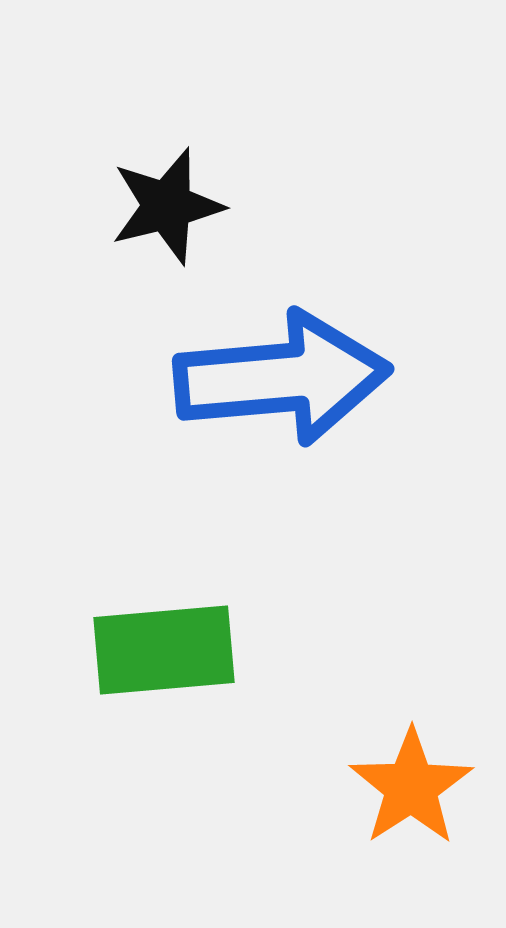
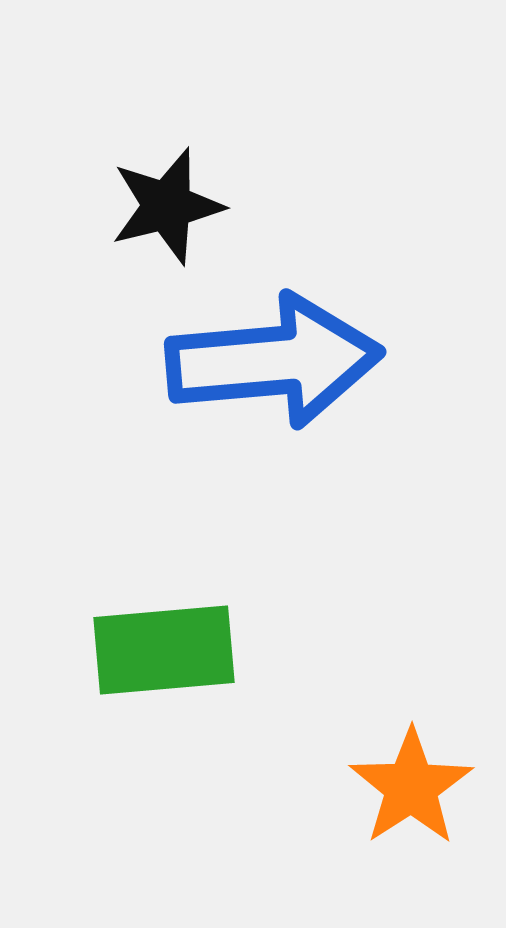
blue arrow: moved 8 px left, 17 px up
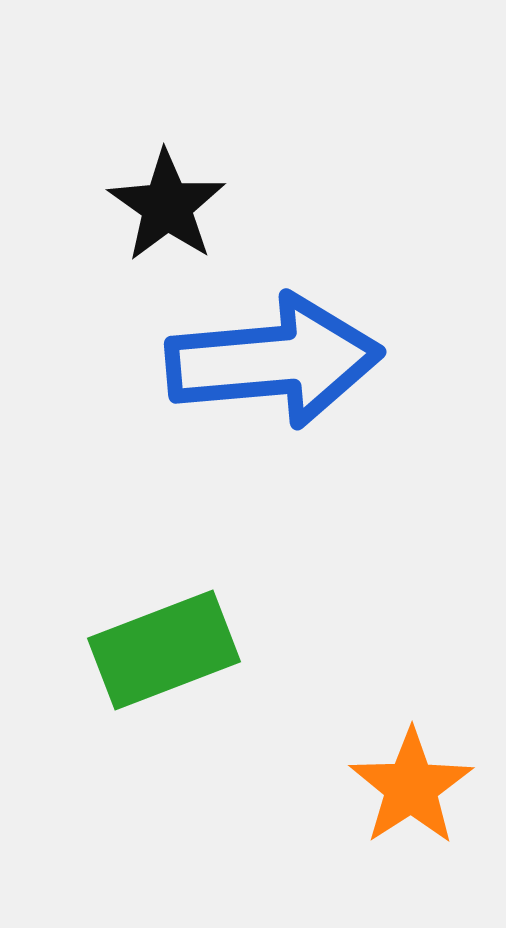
black star: rotated 23 degrees counterclockwise
green rectangle: rotated 16 degrees counterclockwise
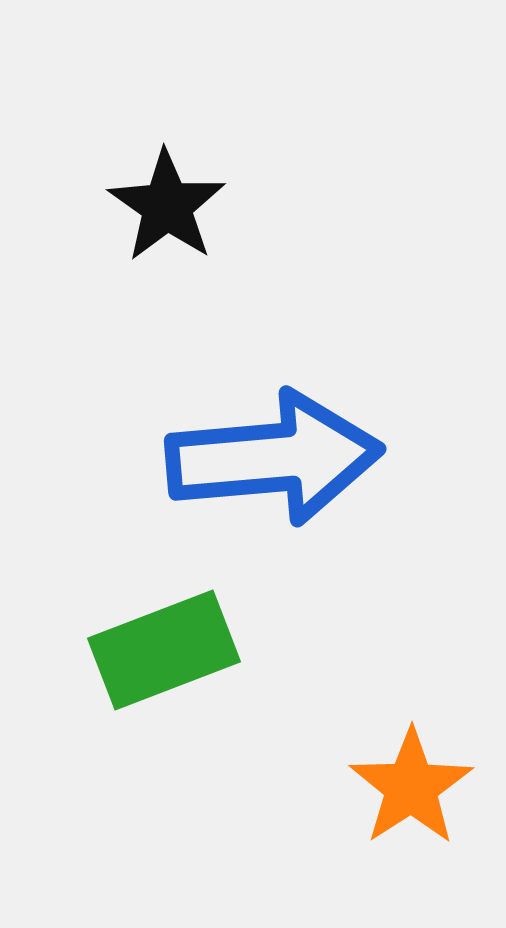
blue arrow: moved 97 px down
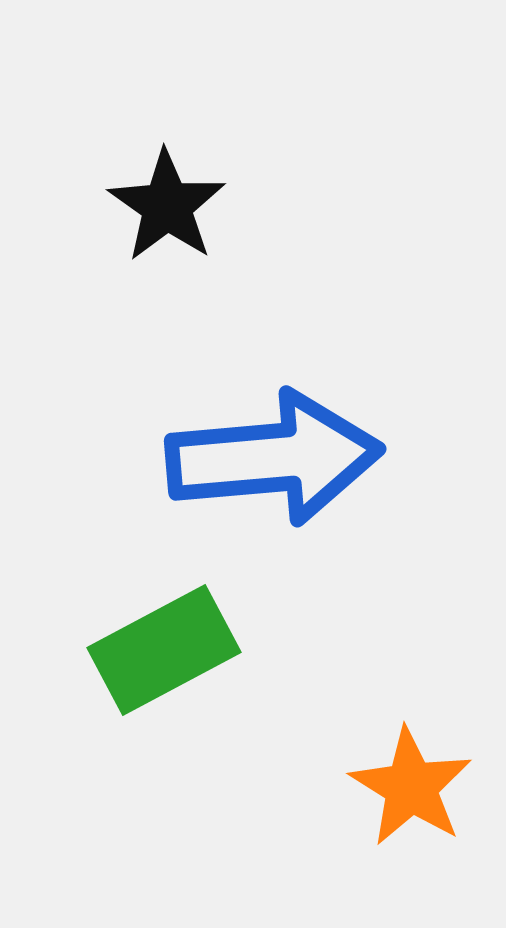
green rectangle: rotated 7 degrees counterclockwise
orange star: rotated 7 degrees counterclockwise
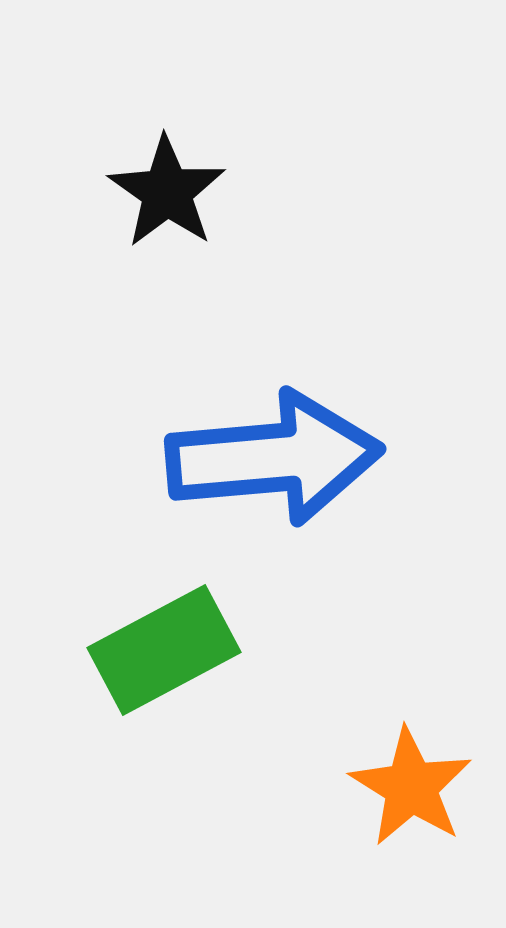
black star: moved 14 px up
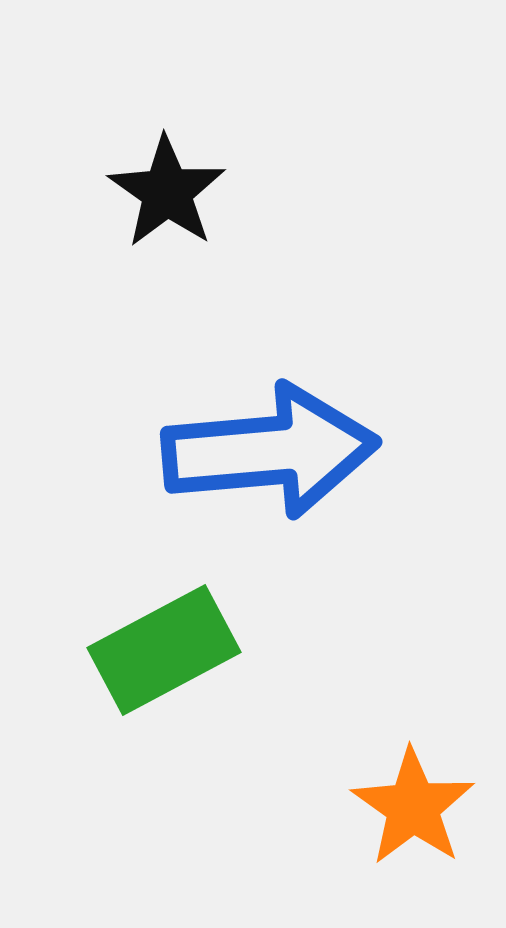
blue arrow: moved 4 px left, 7 px up
orange star: moved 2 px right, 20 px down; rotated 3 degrees clockwise
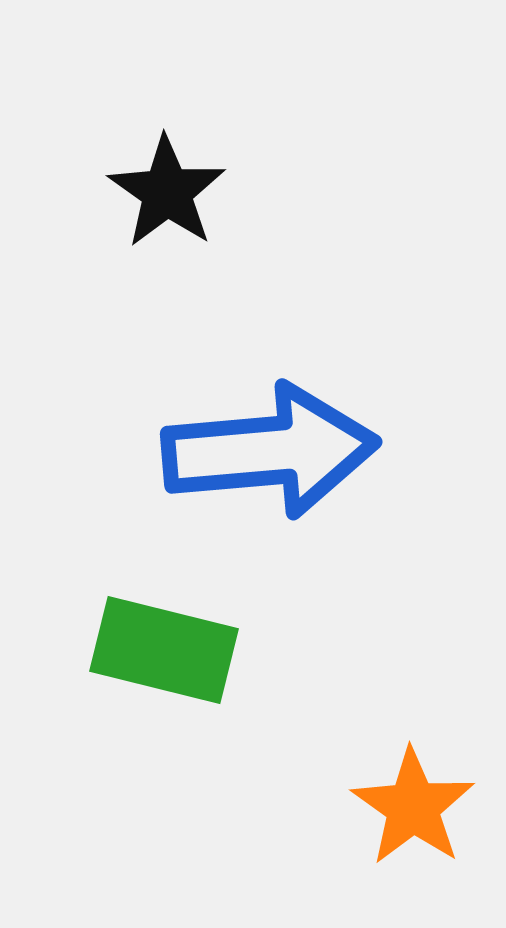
green rectangle: rotated 42 degrees clockwise
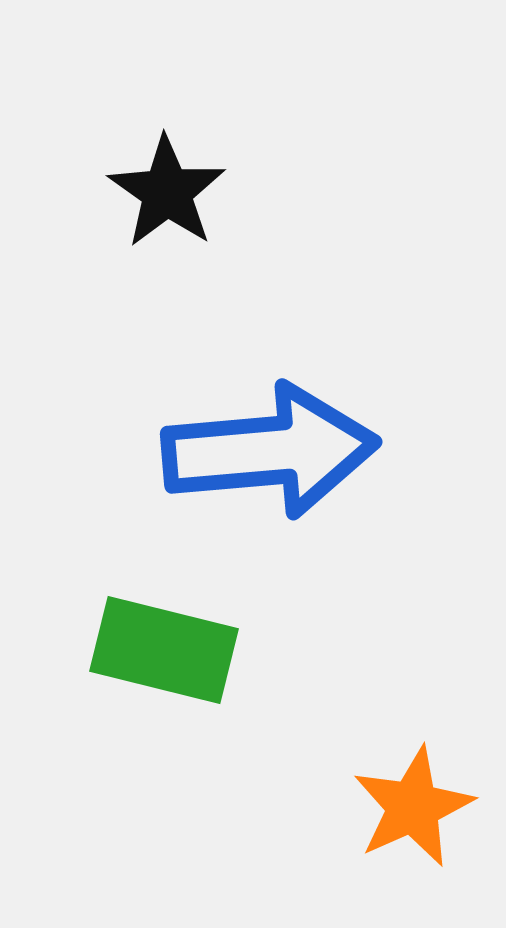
orange star: rotated 13 degrees clockwise
